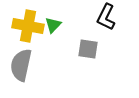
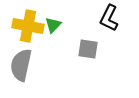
black L-shape: moved 3 px right, 1 px down
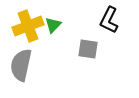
black L-shape: moved 2 px down
yellow cross: rotated 32 degrees counterclockwise
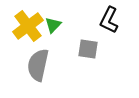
yellow cross: rotated 16 degrees counterclockwise
gray semicircle: moved 17 px right
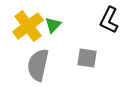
gray square: moved 1 px left, 9 px down
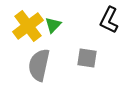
gray semicircle: moved 1 px right
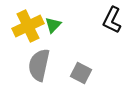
black L-shape: moved 3 px right
yellow cross: rotated 12 degrees clockwise
gray square: moved 6 px left, 15 px down; rotated 20 degrees clockwise
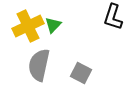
black L-shape: moved 1 px right, 3 px up; rotated 8 degrees counterclockwise
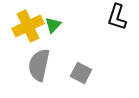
black L-shape: moved 4 px right
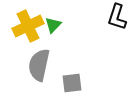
gray square: moved 9 px left, 10 px down; rotated 35 degrees counterclockwise
